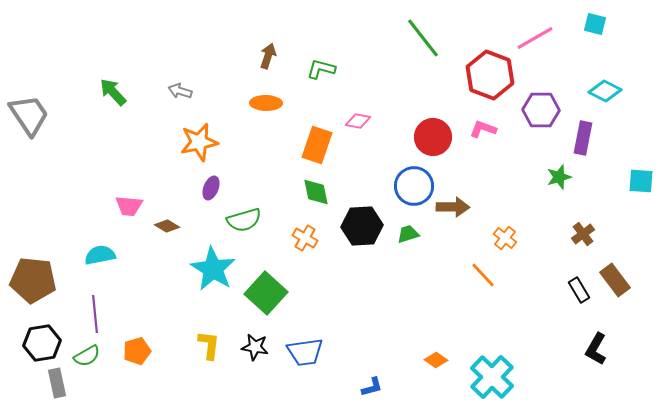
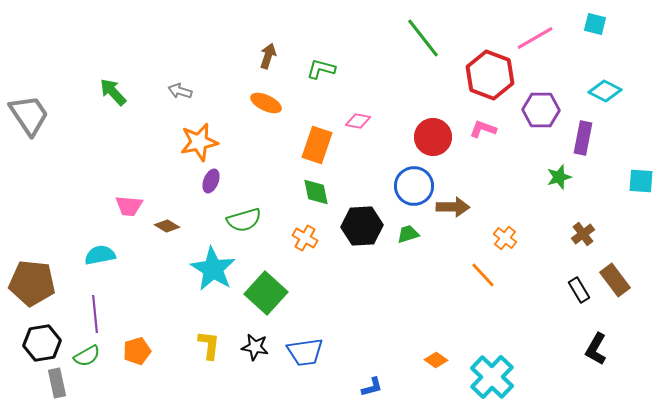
orange ellipse at (266, 103): rotated 24 degrees clockwise
purple ellipse at (211, 188): moved 7 px up
brown pentagon at (33, 280): moved 1 px left, 3 px down
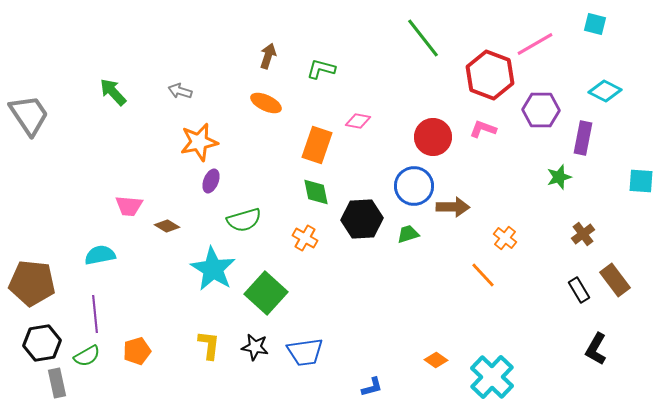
pink line at (535, 38): moved 6 px down
black hexagon at (362, 226): moved 7 px up
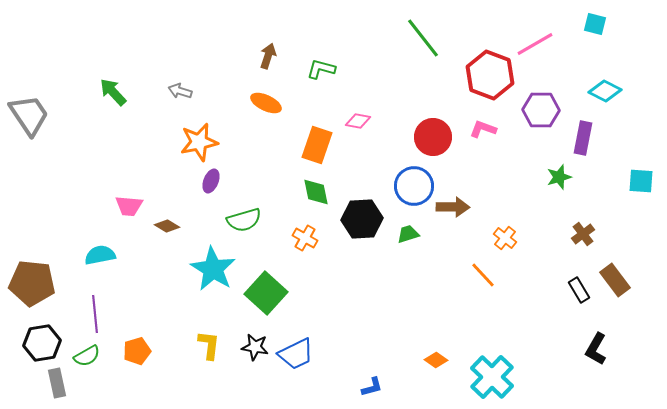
blue trapezoid at (305, 352): moved 9 px left, 2 px down; rotated 18 degrees counterclockwise
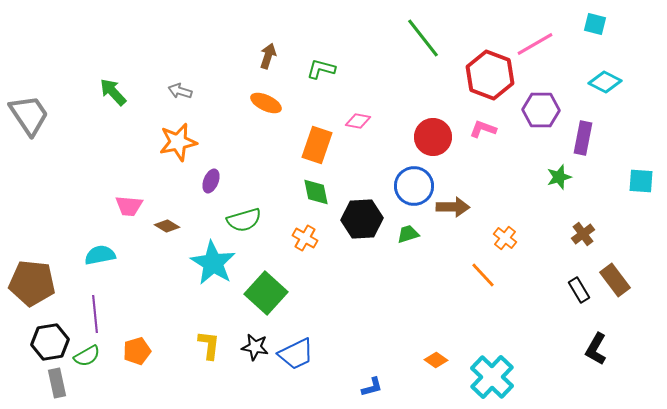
cyan diamond at (605, 91): moved 9 px up
orange star at (199, 142): moved 21 px left
cyan star at (213, 269): moved 6 px up
black hexagon at (42, 343): moved 8 px right, 1 px up
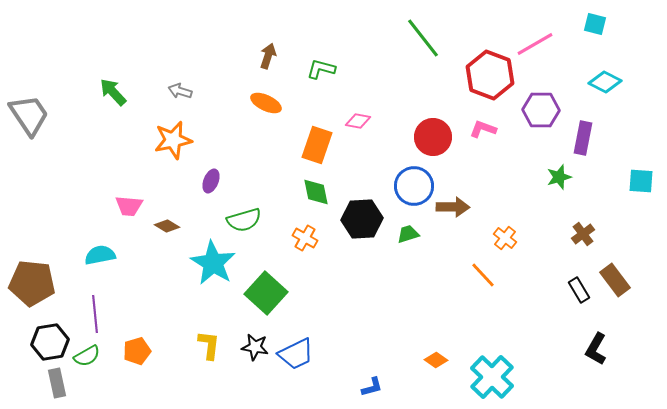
orange star at (178, 142): moved 5 px left, 2 px up
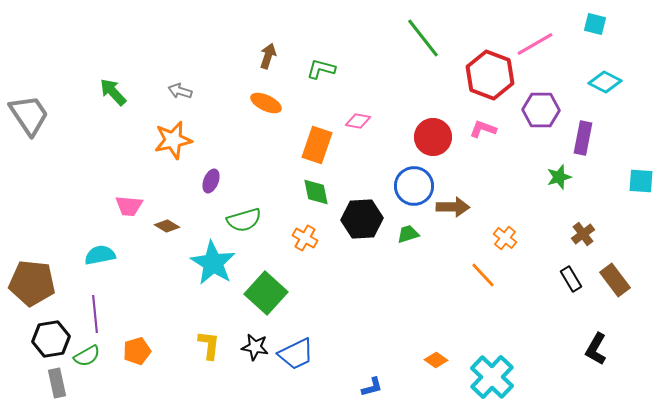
black rectangle at (579, 290): moved 8 px left, 11 px up
black hexagon at (50, 342): moved 1 px right, 3 px up
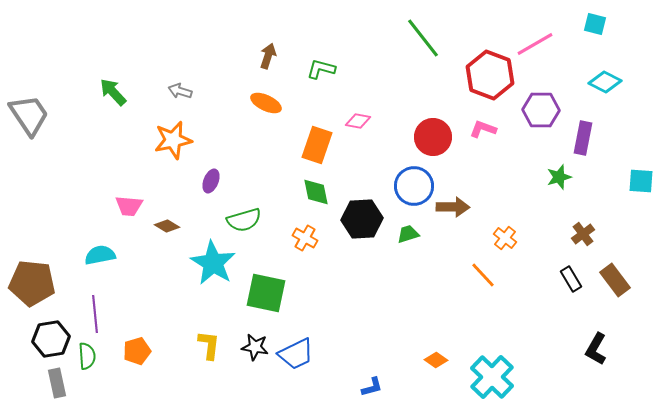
green square at (266, 293): rotated 30 degrees counterclockwise
green semicircle at (87, 356): rotated 64 degrees counterclockwise
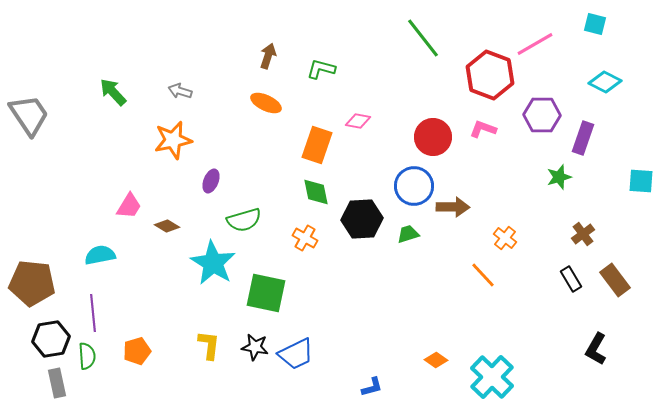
purple hexagon at (541, 110): moved 1 px right, 5 px down
purple rectangle at (583, 138): rotated 8 degrees clockwise
pink trapezoid at (129, 206): rotated 64 degrees counterclockwise
purple line at (95, 314): moved 2 px left, 1 px up
